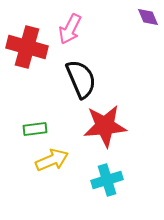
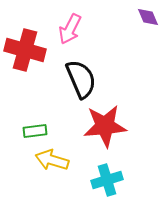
red cross: moved 2 px left, 3 px down
green rectangle: moved 2 px down
yellow arrow: rotated 140 degrees counterclockwise
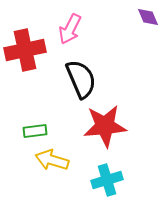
red cross: rotated 27 degrees counterclockwise
